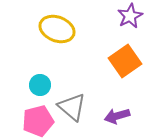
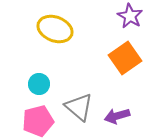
purple star: rotated 15 degrees counterclockwise
yellow ellipse: moved 2 px left
orange square: moved 3 px up
cyan circle: moved 1 px left, 1 px up
gray triangle: moved 7 px right
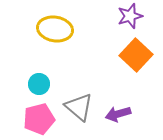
purple star: rotated 25 degrees clockwise
yellow ellipse: rotated 12 degrees counterclockwise
orange square: moved 11 px right, 3 px up; rotated 12 degrees counterclockwise
purple arrow: moved 1 px right, 2 px up
pink pentagon: moved 1 px right, 2 px up
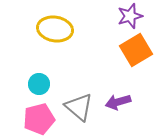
orange square: moved 5 px up; rotated 16 degrees clockwise
purple arrow: moved 12 px up
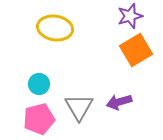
yellow ellipse: moved 1 px up
purple arrow: moved 1 px right
gray triangle: rotated 20 degrees clockwise
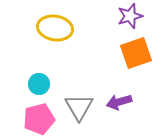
orange square: moved 3 px down; rotated 12 degrees clockwise
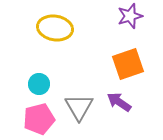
orange square: moved 8 px left, 11 px down
purple arrow: rotated 50 degrees clockwise
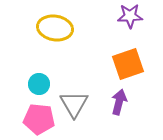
purple star: rotated 15 degrees clockwise
purple arrow: rotated 70 degrees clockwise
gray triangle: moved 5 px left, 3 px up
pink pentagon: rotated 20 degrees clockwise
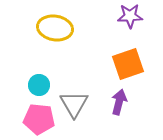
cyan circle: moved 1 px down
